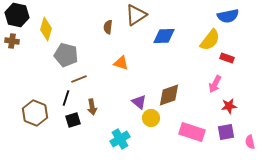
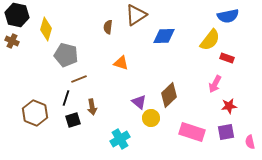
brown cross: rotated 16 degrees clockwise
brown diamond: rotated 25 degrees counterclockwise
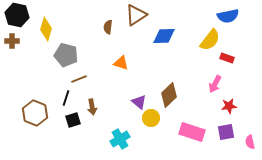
brown cross: rotated 24 degrees counterclockwise
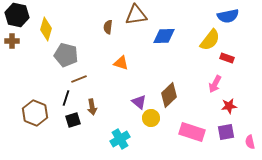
brown triangle: rotated 25 degrees clockwise
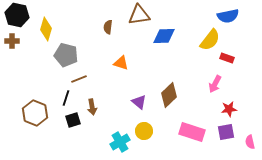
brown triangle: moved 3 px right
red star: moved 3 px down
yellow circle: moved 7 px left, 13 px down
cyan cross: moved 3 px down
